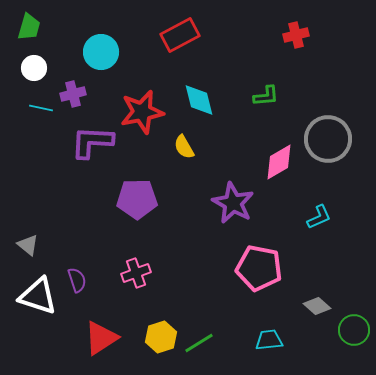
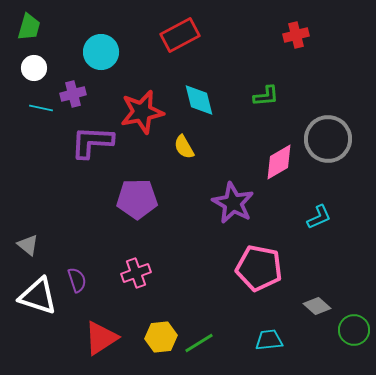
yellow hexagon: rotated 12 degrees clockwise
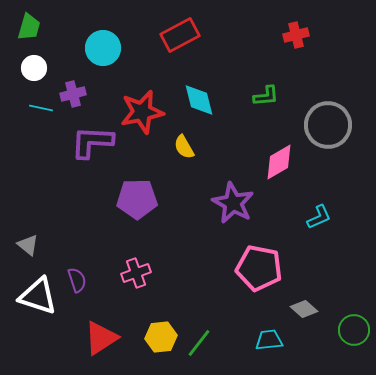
cyan circle: moved 2 px right, 4 px up
gray circle: moved 14 px up
gray diamond: moved 13 px left, 3 px down
green line: rotated 20 degrees counterclockwise
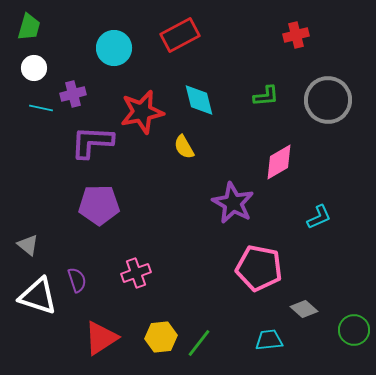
cyan circle: moved 11 px right
gray circle: moved 25 px up
purple pentagon: moved 38 px left, 6 px down
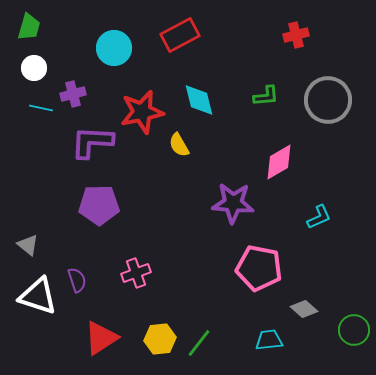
yellow semicircle: moved 5 px left, 2 px up
purple star: rotated 24 degrees counterclockwise
yellow hexagon: moved 1 px left, 2 px down
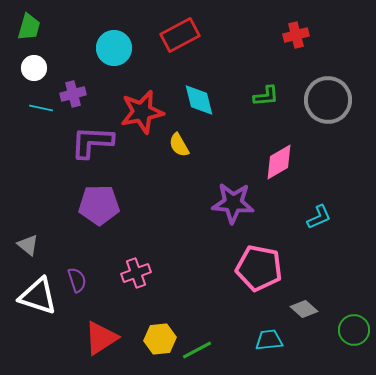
green line: moved 2 px left, 7 px down; rotated 24 degrees clockwise
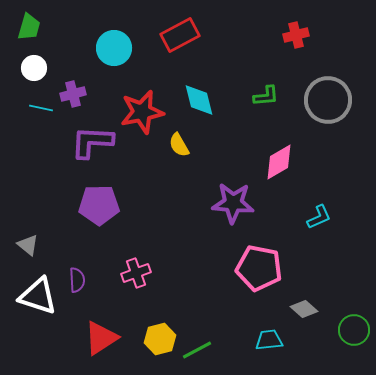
purple semicircle: rotated 15 degrees clockwise
yellow hexagon: rotated 8 degrees counterclockwise
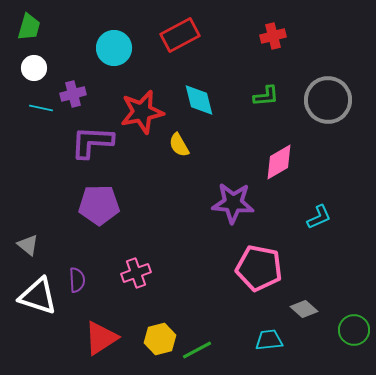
red cross: moved 23 px left, 1 px down
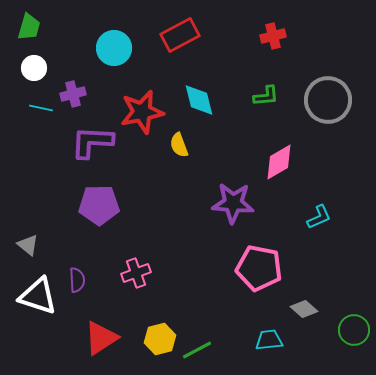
yellow semicircle: rotated 10 degrees clockwise
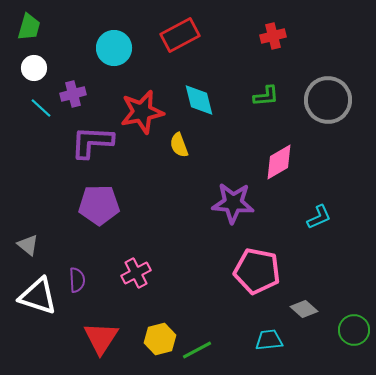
cyan line: rotated 30 degrees clockwise
pink pentagon: moved 2 px left, 3 px down
pink cross: rotated 8 degrees counterclockwise
red triangle: rotated 24 degrees counterclockwise
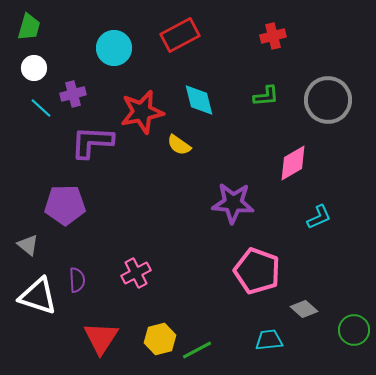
yellow semicircle: rotated 35 degrees counterclockwise
pink diamond: moved 14 px right, 1 px down
purple pentagon: moved 34 px left
pink pentagon: rotated 9 degrees clockwise
